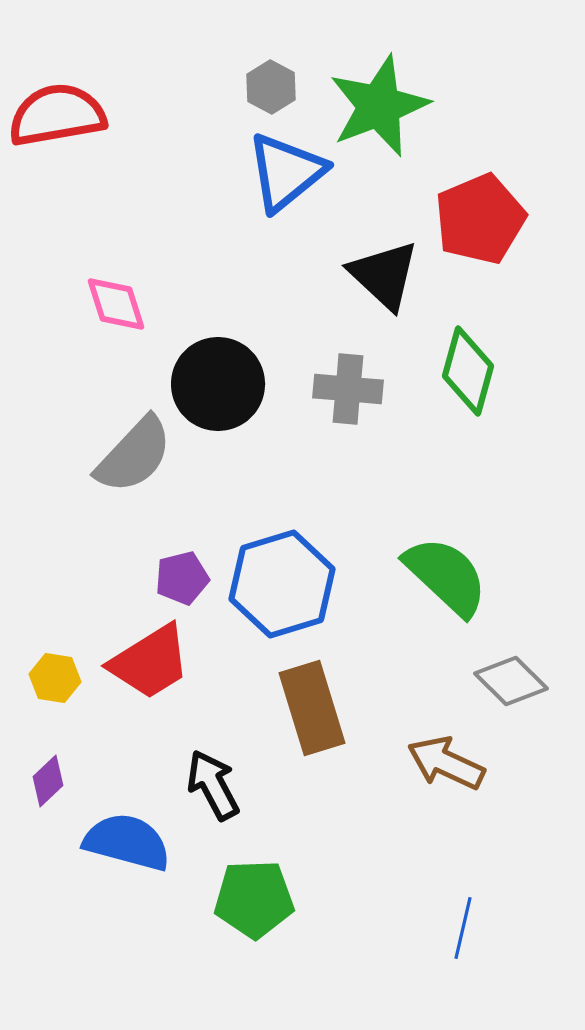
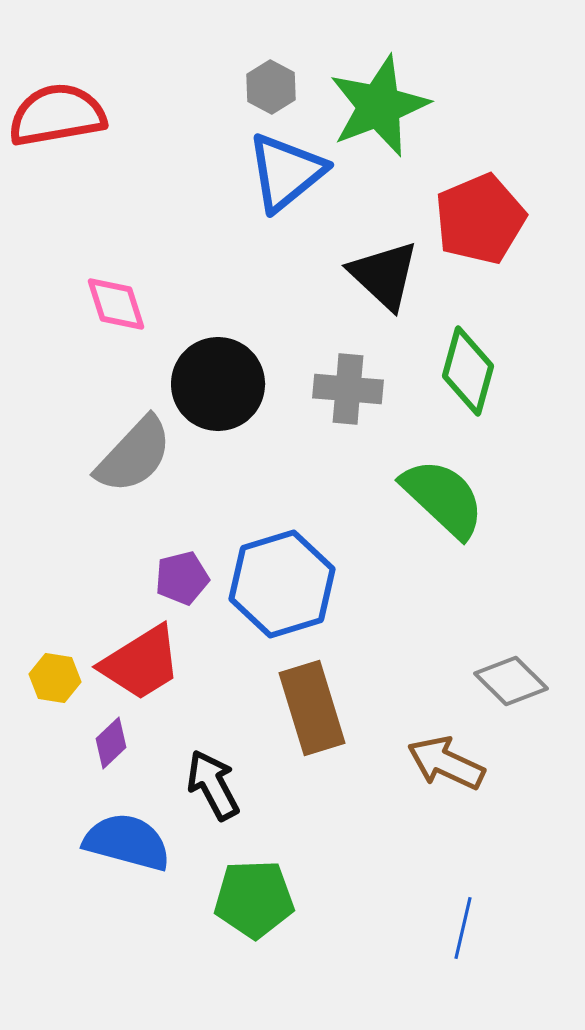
green semicircle: moved 3 px left, 78 px up
red trapezoid: moved 9 px left, 1 px down
purple diamond: moved 63 px right, 38 px up
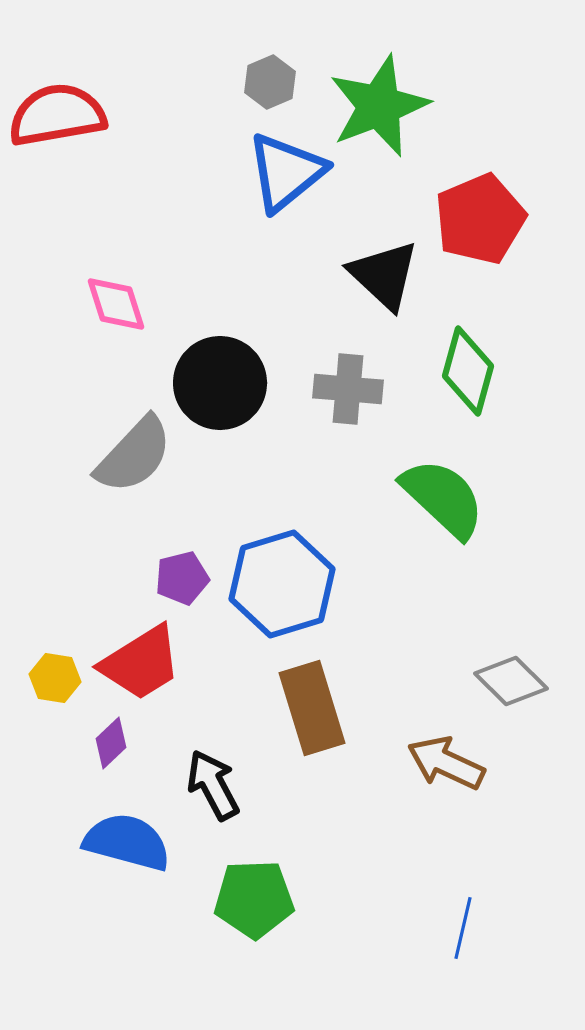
gray hexagon: moved 1 px left, 5 px up; rotated 9 degrees clockwise
black circle: moved 2 px right, 1 px up
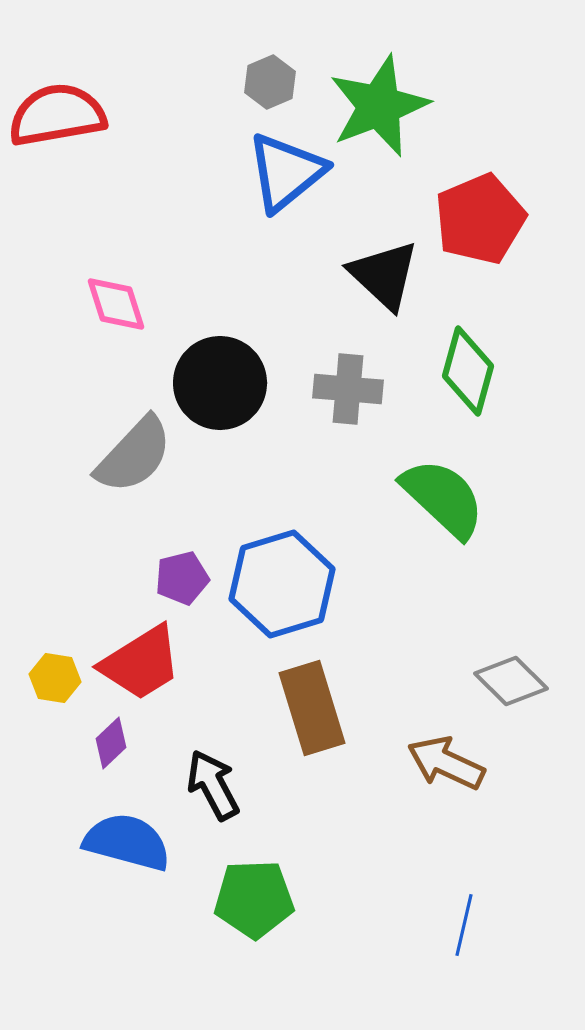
blue line: moved 1 px right, 3 px up
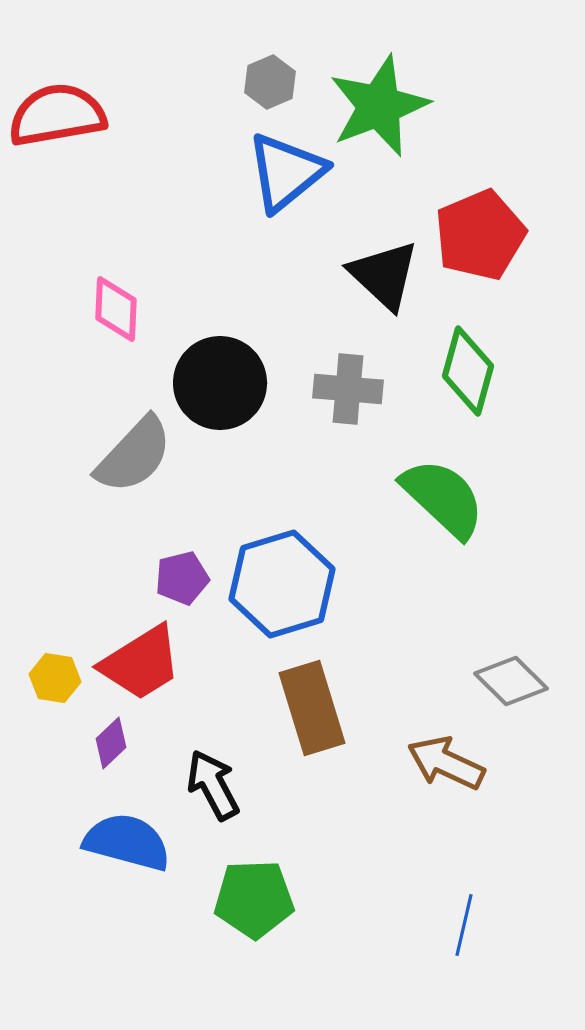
red pentagon: moved 16 px down
pink diamond: moved 5 px down; rotated 20 degrees clockwise
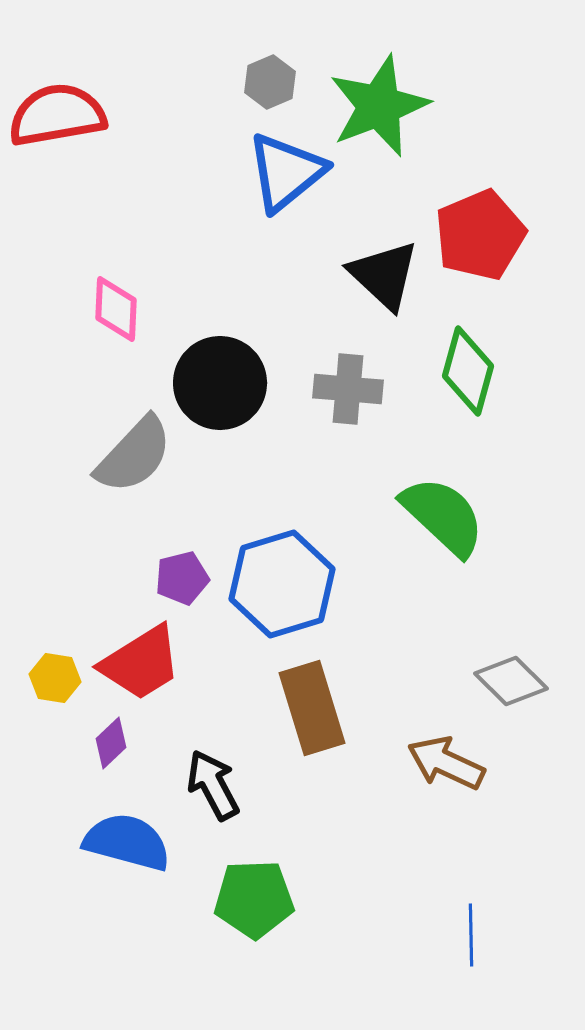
green semicircle: moved 18 px down
blue line: moved 7 px right, 10 px down; rotated 14 degrees counterclockwise
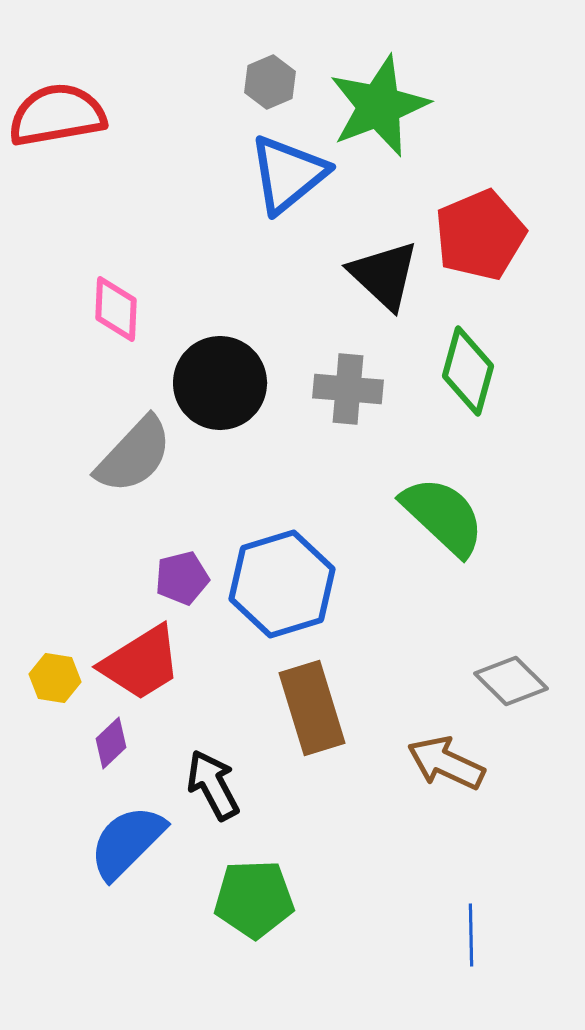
blue triangle: moved 2 px right, 2 px down
blue semicircle: rotated 60 degrees counterclockwise
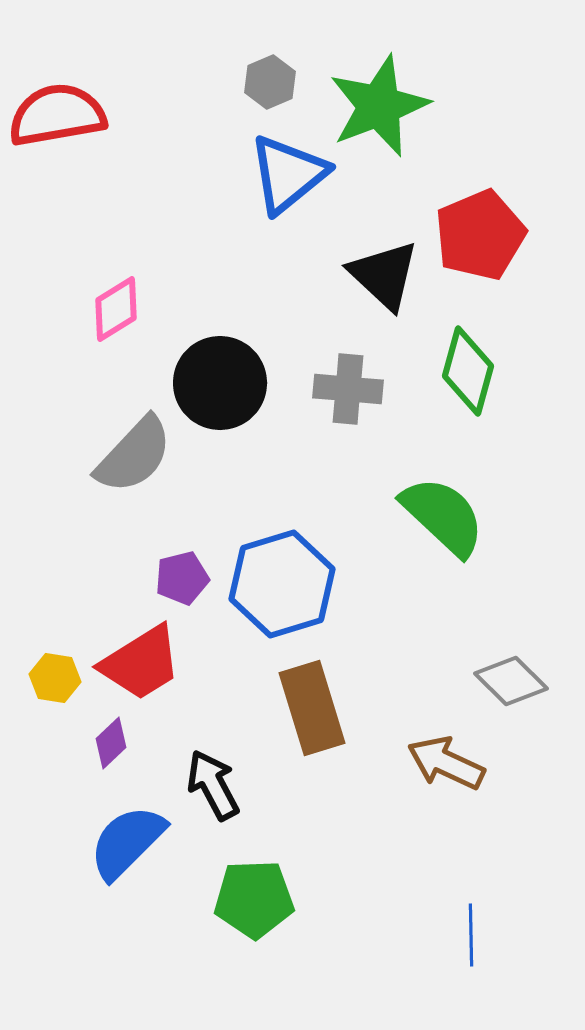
pink diamond: rotated 56 degrees clockwise
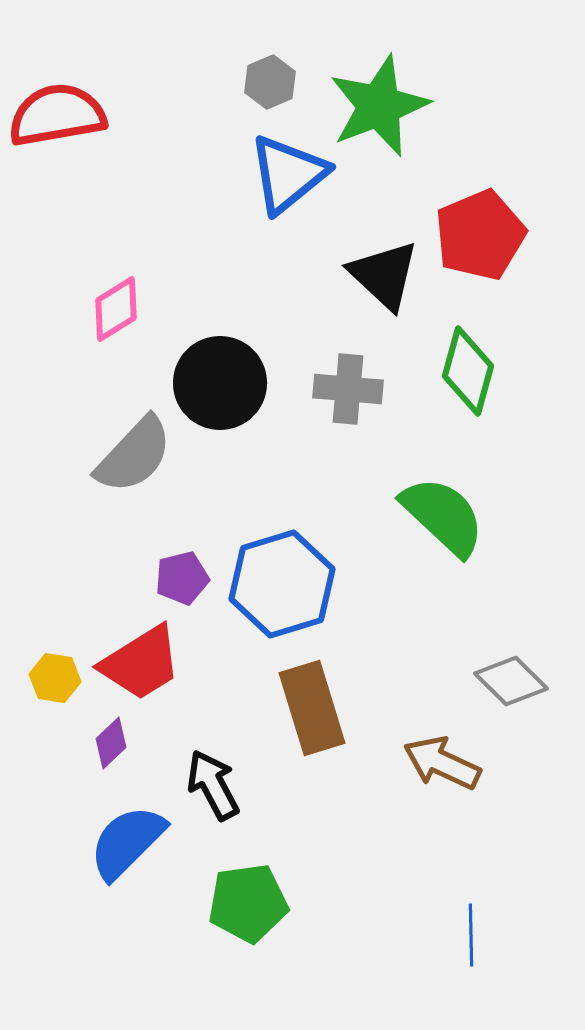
brown arrow: moved 4 px left
green pentagon: moved 6 px left, 4 px down; rotated 6 degrees counterclockwise
